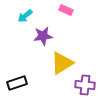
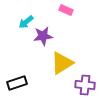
cyan arrow: moved 1 px right, 6 px down
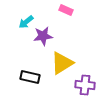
black rectangle: moved 13 px right, 6 px up; rotated 30 degrees clockwise
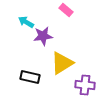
pink rectangle: rotated 16 degrees clockwise
cyan arrow: rotated 70 degrees clockwise
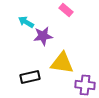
yellow triangle: rotated 40 degrees clockwise
black rectangle: rotated 24 degrees counterclockwise
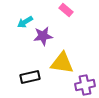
cyan arrow: moved 1 px left; rotated 63 degrees counterclockwise
purple cross: rotated 18 degrees counterclockwise
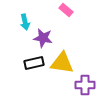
cyan arrow: rotated 70 degrees counterclockwise
purple star: moved 2 px down; rotated 18 degrees clockwise
black rectangle: moved 4 px right, 14 px up
purple cross: rotated 12 degrees clockwise
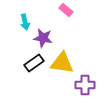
black rectangle: rotated 24 degrees counterclockwise
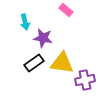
purple cross: moved 5 px up; rotated 12 degrees counterclockwise
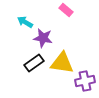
cyan arrow: rotated 133 degrees clockwise
purple cross: moved 1 px down
